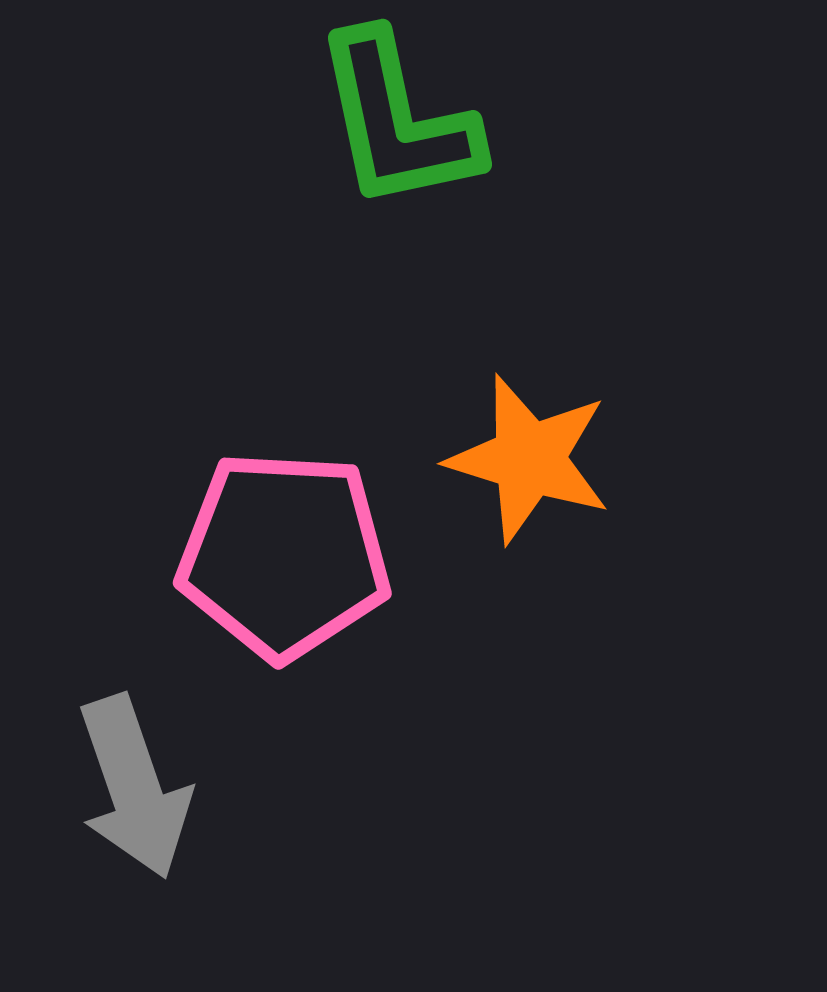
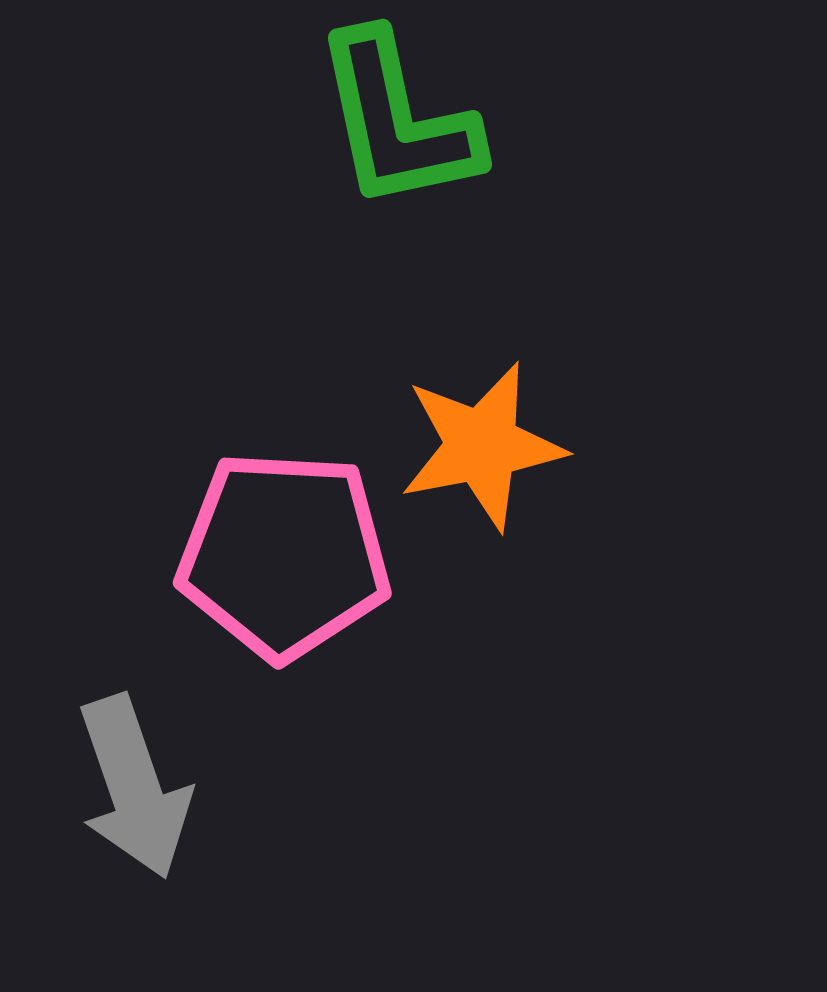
orange star: moved 47 px left, 13 px up; rotated 28 degrees counterclockwise
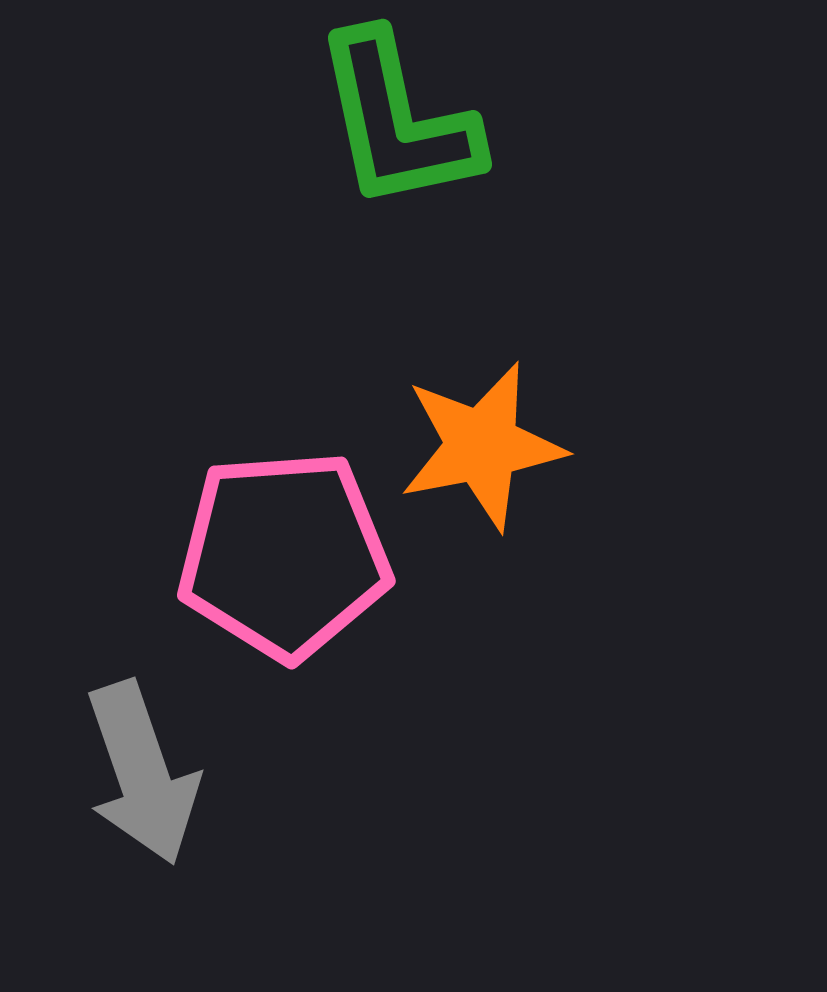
pink pentagon: rotated 7 degrees counterclockwise
gray arrow: moved 8 px right, 14 px up
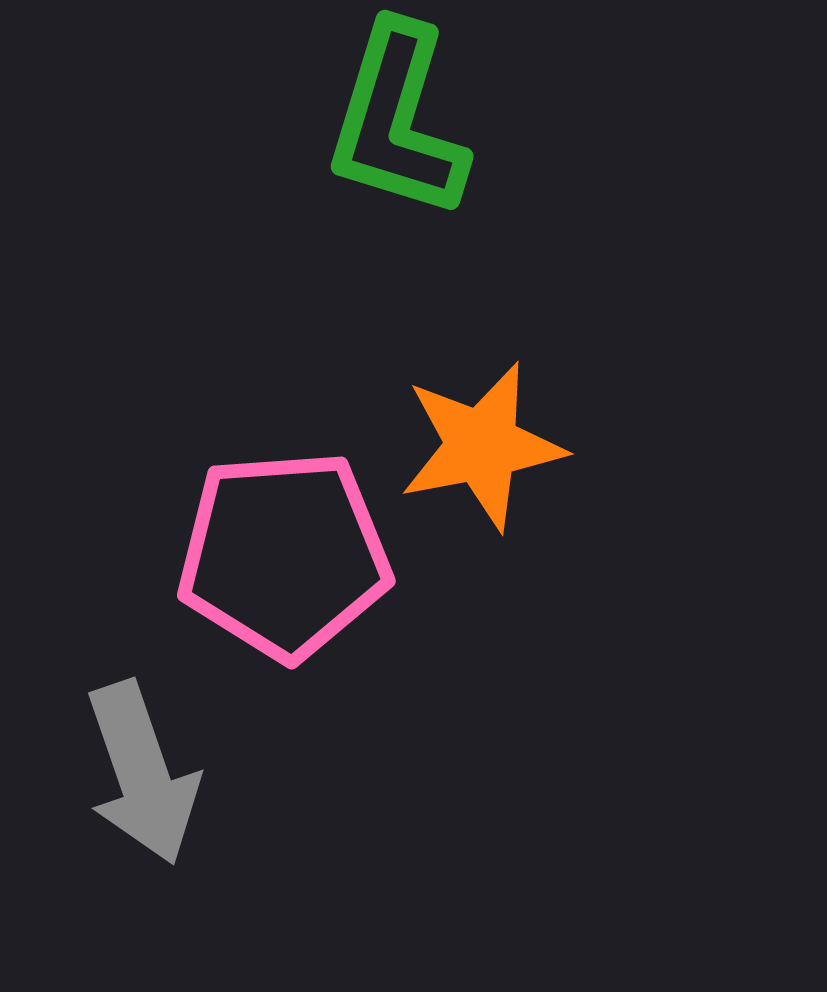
green L-shape: rotated 29 degrees clockwise
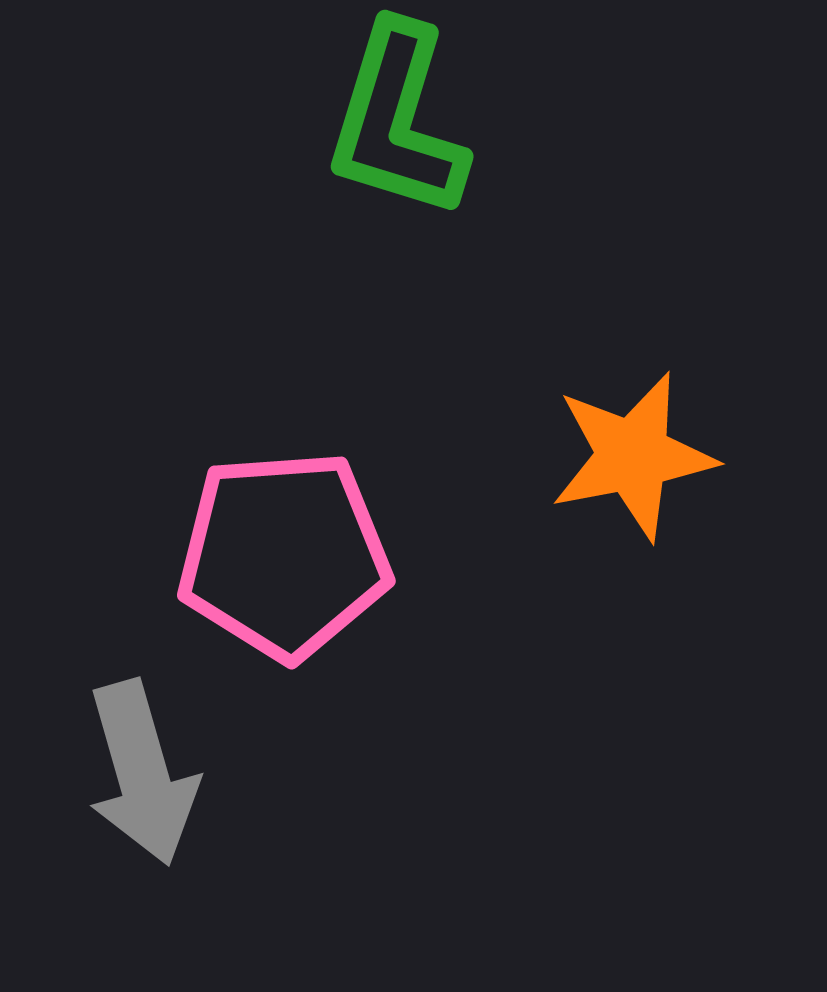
orange star: moved 151 px right, 10 px down
gray arrow: rotated 3 degrees clockwise
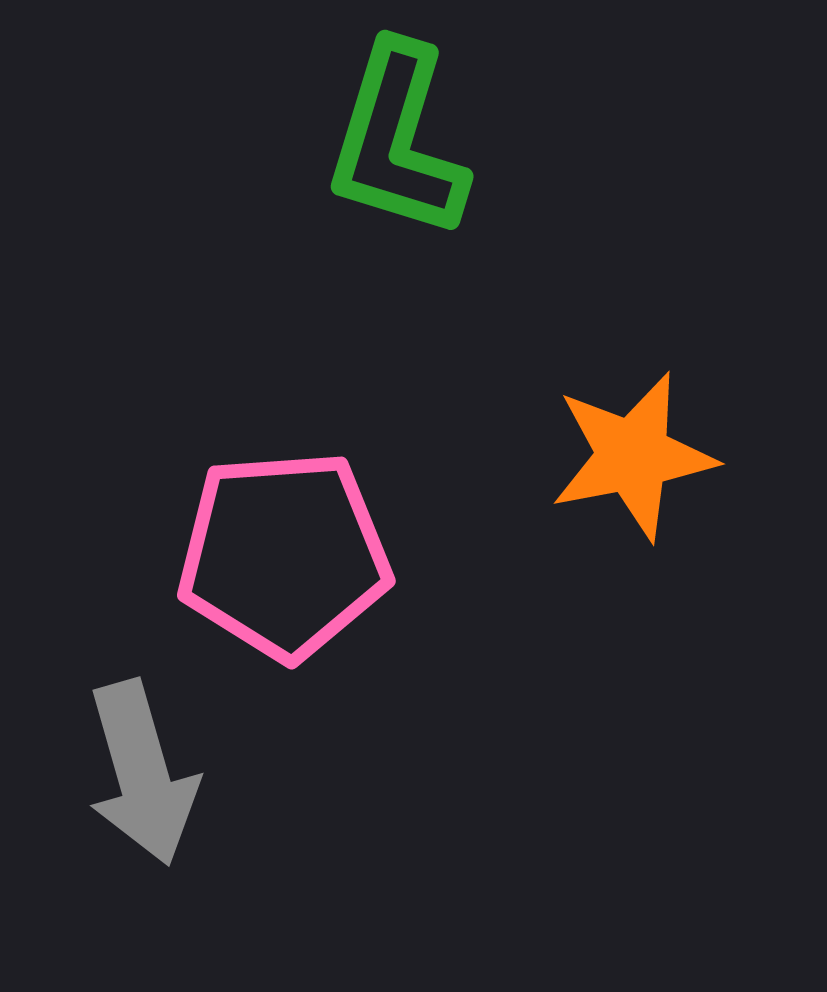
green L-shape: moved 20 px down
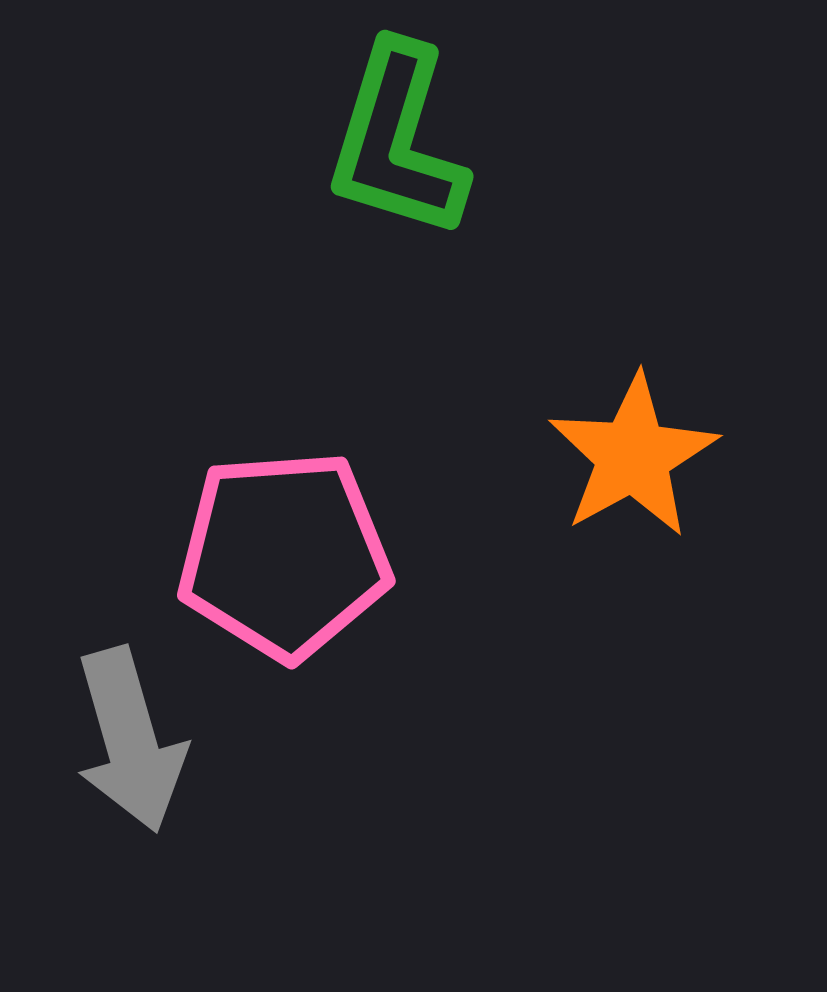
orange star: rotated 18 degrees counterclockwise
gray arrow: moved 12 px left, 33 px up
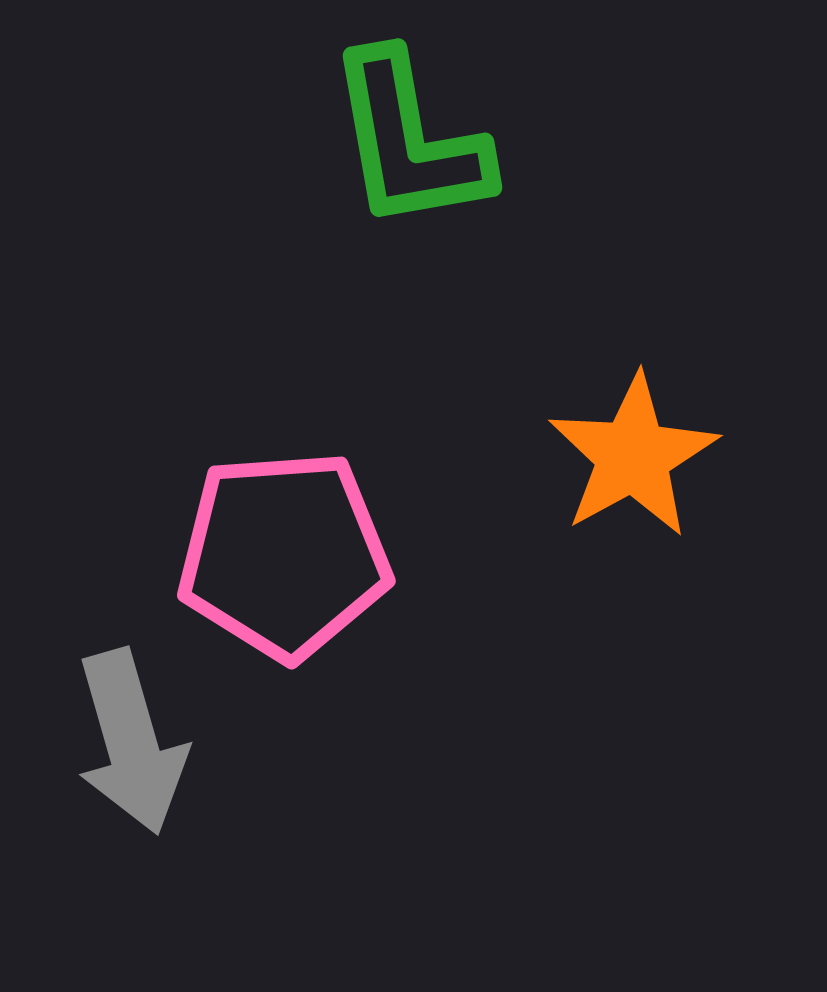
green L-shape: moved 12 px right; rotated 27 degrees counterclockwise
gray arrow: moved 1 px right, 2 px down
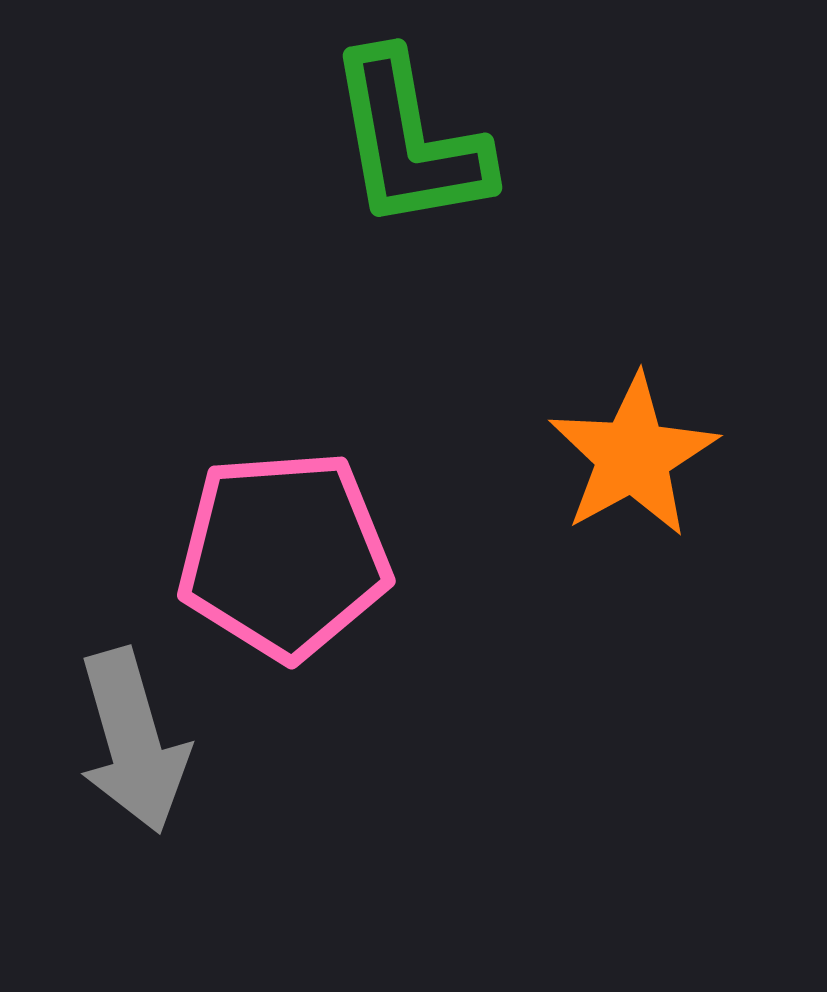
gray arrow: moved 2 px right, 1 px up
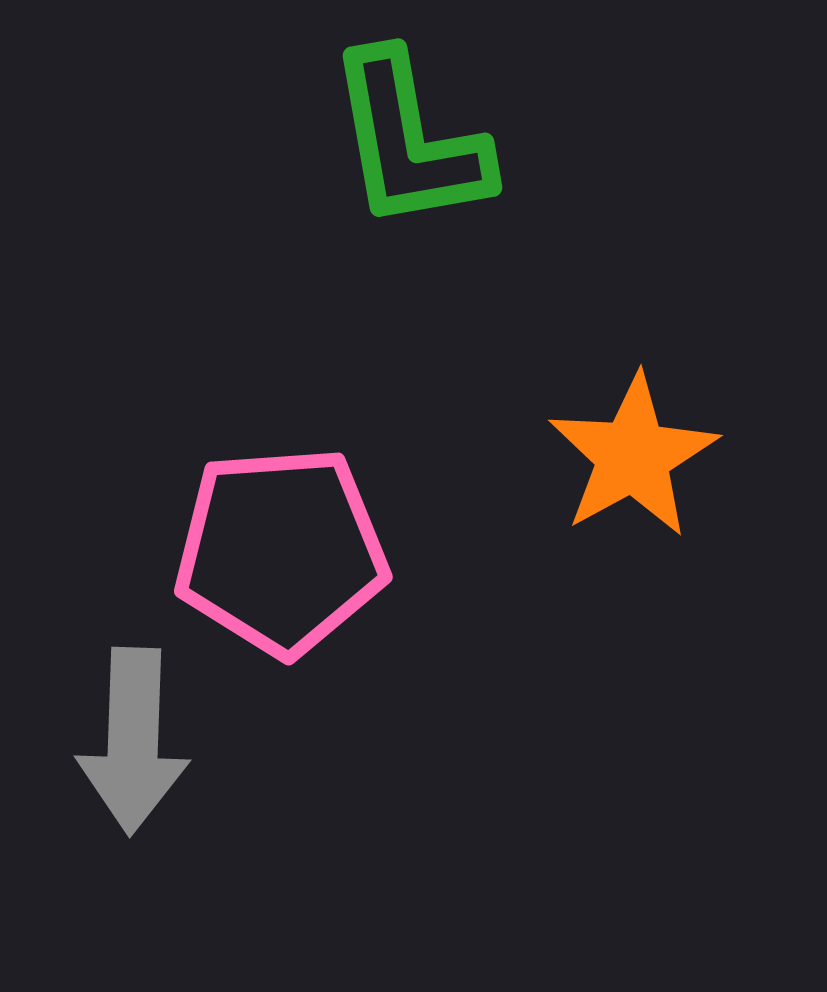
pink pentagon: moved 3 px left, 4 px up
gray arrow: rotated 18 degrees clockwise
